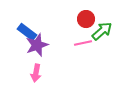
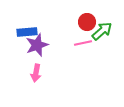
red circle: moved 1 px right, 3 px down
blue rectangle: rotated 42 degrees counterclockwise
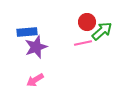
purple star: moved 1 px left, 2 px down
pink arrow: moved 1 px left, 7 px down; rotated 48 degrees clockwise
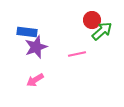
red circle: moved 5 px right, 2 px up
blue rectangle: rotated 12 degrees clockwise
pink line: moved 6 px left, 11 px down
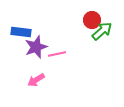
blue rectangle: moved 6 px left
pink line: moved 20 px left
pink arrow: moved 1 px right
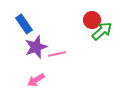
blue rectangle: moved 3 px right, 8 px up; rotated 48 degrees clockwise
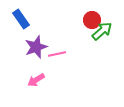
blue rectangle: moved 3 px left, 5 px up
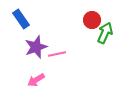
green arrow: moved 3 px right, 2 px down; rotated 25 degrees counterclockwise
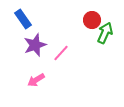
blue rectangle: moved 2 px right
purple star: moved 1 px left, 2 px up
pink line: moved 4 px right, 1 px up; rotated 36 degrees counterclockwise
